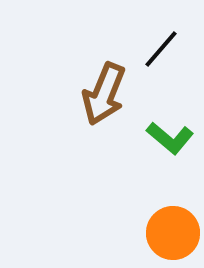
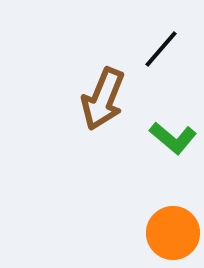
brown arrow: moved 1 px left, 5 px down
green L-shape: moved 3 px right
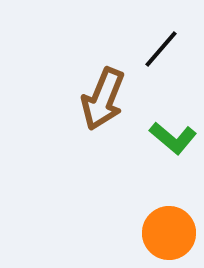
orange circle: moved 4 px left
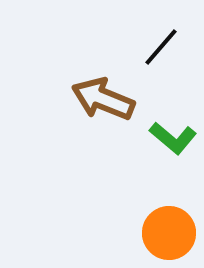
black line: moved 2 px up
brown arrow: rotated 90 degrees clockwise
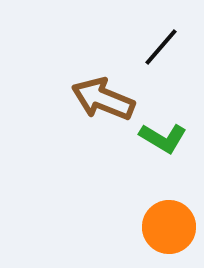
green L-shape: moved 10 px left; rotated 9 degrees counterclockwise
orange circle: moved 6 px up
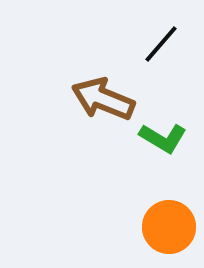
black line: moved 3 px up
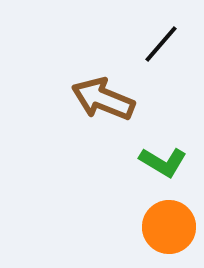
green L-shape: moved 24 px down
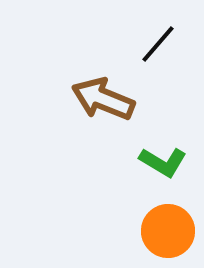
black line: moved 3 px left
orange circle: moved 1 px left, 4 px down
